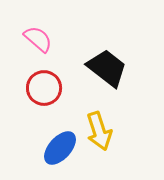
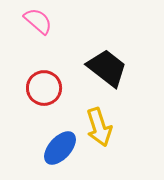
pink semicircle: moved 18 px up
yellow arrow: moved 4 px up
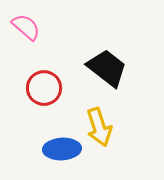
pink semicircle: moved 12 px left, 6 px down
blue ellipse: moved 2 px right, 1 px down; rotated 45 degrees clockwise
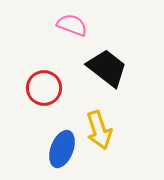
pink semicircle: moved 46 px right, 2 px up; rotated 20 degrees counterclockwise
yellow arrow: moved 3 px down
blue ellipse: rotated 66 degrees counterclockwise
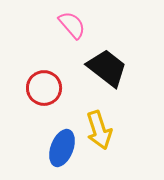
pink semicircle: rotated 28 degrees clockwise
blue ellipse: moved 1 px up
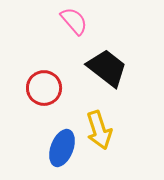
pink semicircle: moved 2 px right, 4 px up
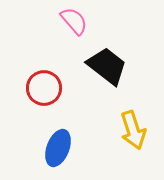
black trapezoid: moved 2 px up
yellow arrow: moved 34 px right
blue ellipse: moved 4 px left
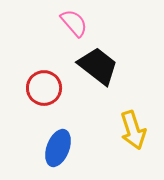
pink semicircle: moved 2 px down
black trapezoid: moved 9 px left
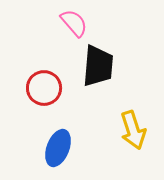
black trapezoid: rotated 57 degrees clockwise
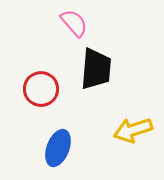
black trapezoid: moved 2 px left, 3 px down
red circle: moved 3 px left, 1 px down
yellow arrow: rotated 90 degrees clockwise
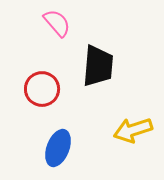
pink semicircle: moved 17 px left
black trapezoid: moved 2 px right, 3 px up
red circle: moved 1 px right
